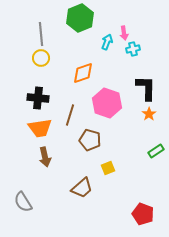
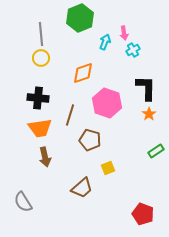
cyan arrow: moved 2 px left
cyan cross: moved 1 px down; rotated 16 degrees counterclockwise
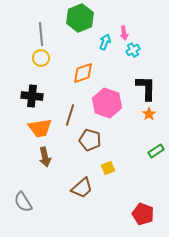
black cross: moved 6 px left, 2 px up
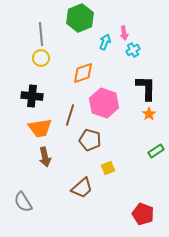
pink hexagon: moved 3 px left
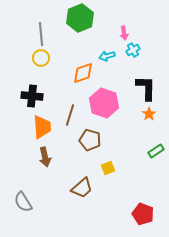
cyan arrow: moved 2 px right, 14 px down; rotated 126 degrees counterclockwise
orange trapezoid: moved 2 px right, 1 px up; rotated 85 degrees counterclockwise
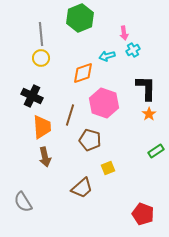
black cross: rotated 20 degrees clockwise
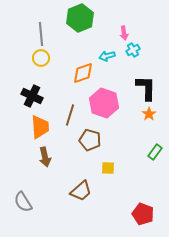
orange trapezoid: moved 2 px left
green rectangle: moved 1 px left, 1 px down; rotated 21 degrees counterclockwise
yellow square: rotated 24 degrees clockwise
brown trapezoid: moved 1 px left, 3 px down
